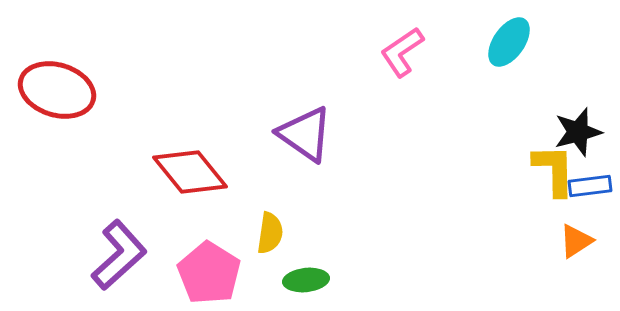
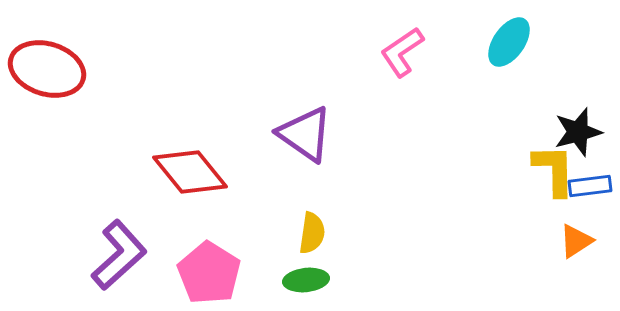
red ellipse: moved 10 px left, 21 px up
yellow semicircle: moved 42 px right
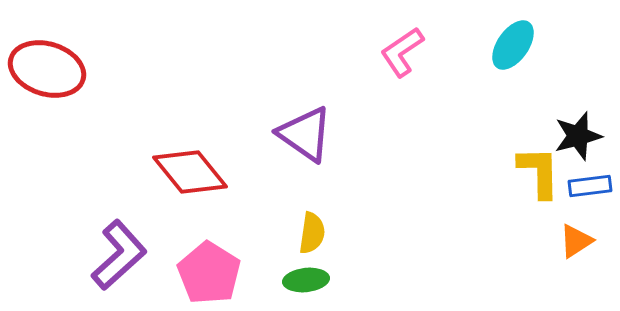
cyan ellipse: moved 4 px right, 3 px down
black star: moved 4 px down
yellow L-shape: moved 15 px left, 2 px down
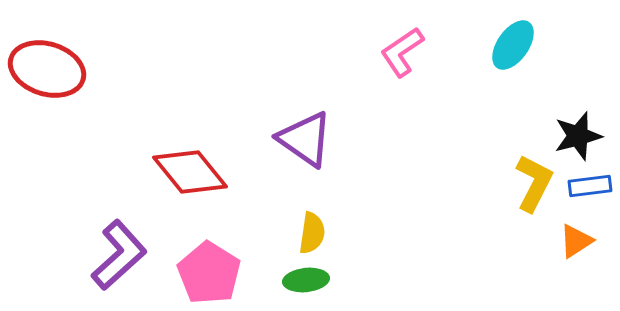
purple triangle: moved 5 px down
yellow L-shape: moved 5 px left, 11 px down; rotated 28 degrees clockwise
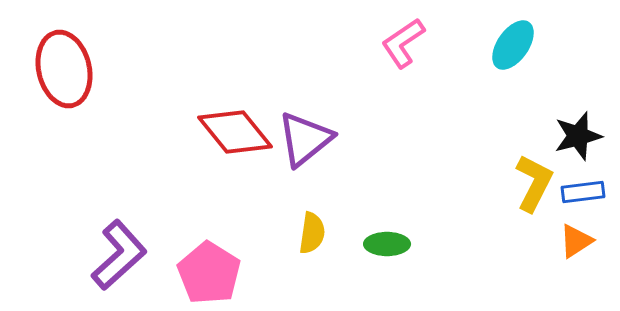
pink L-shape: moved 1 px right, 9 px up
red ellipse: moved 17 px right; rotated 60 degrees clockwise
purple triangle: rotated 46 degrees clockwise
red diamond: moved 45 px right, 40 px up
blue rectangle: moved 7 px left, 6 px down
green ellipse: moved 81 px right, 36 px up; rotated 6 degrees clockwise
